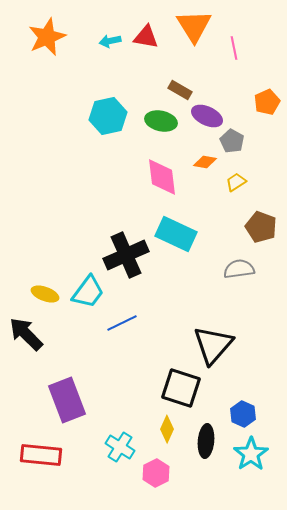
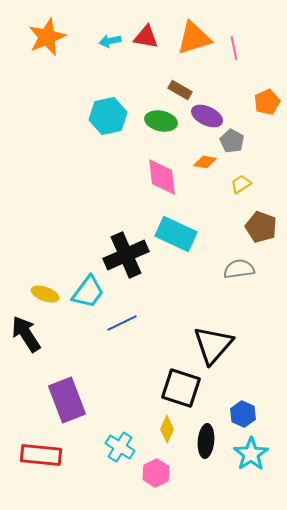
orange triangle: moved 12 px down; rotated 45 degrees clockwise
yellow trapezoid: moved 5 px right, 2 px down
black arrow: rotated 12 degrees clockwise
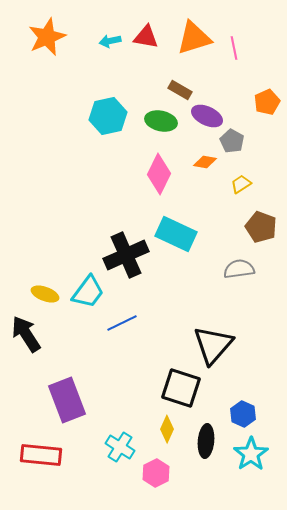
pink diamond: moved 3 px left, 3 px up; rotated 33 degrees clockwise
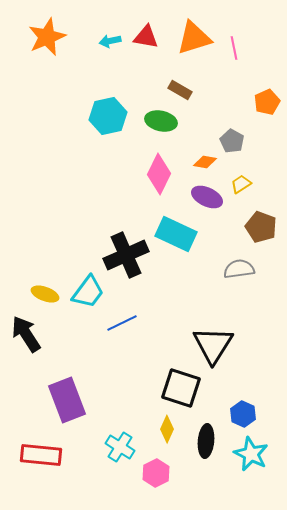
purple ellipse: moved 81 px down
black triangle: rotated 9 degrees counterclockwise
cyan star: rotated 12 degrees counterclockwise
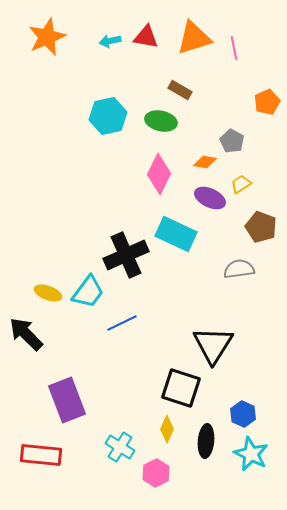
purple ellipse: moved 3 px right, 1 px down
yellow ellipse: moved 3 px right, 1 px up
black arrow: rotated 12 degrees counterclockwise
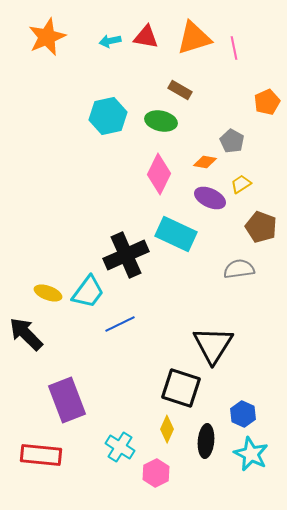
blue line: moved 2 px left, 1 px down
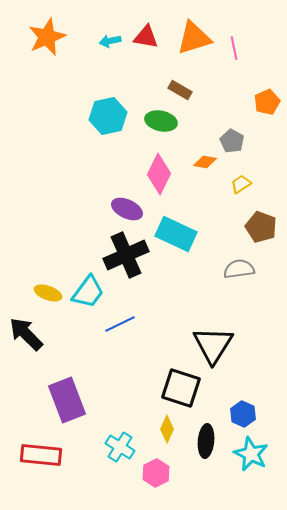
purple ellipse: moved 83 px left, 11 px down
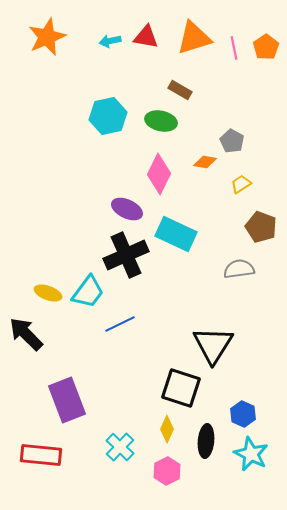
orange pentagon: moved 1 px left, 55 px up; rotated 10 degrees counterclockwise
cyan cross: rotated 12 degrees clockwise
pink hexagon: moved 11 px right, 2 px up
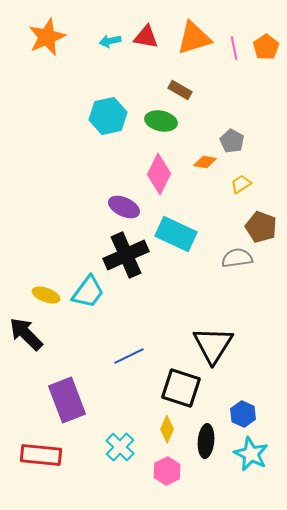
purple ellipse: moved 3 px left, 2 px up
gray semicircle: moved 2 px left, 11 px up
yellow ellipse: moved 2 px left, 2 px down
blue line: moved 9 px right, 32 px down
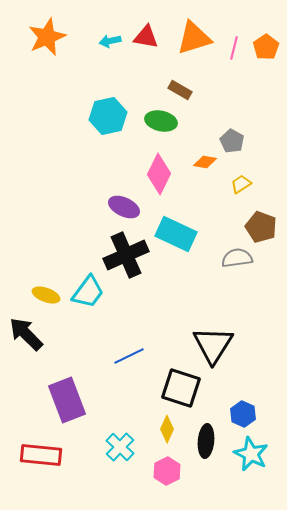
pink line: rotated 25 degrees clockwise
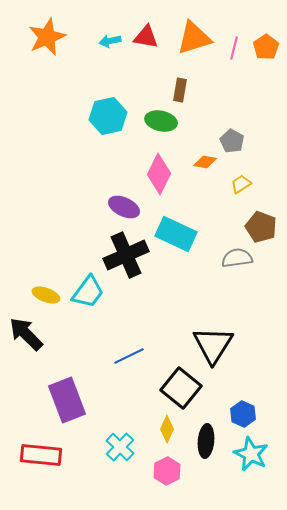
brown rectangle: rotated 70 degrees clockwise
black square: rotated 21 degrees clockwise
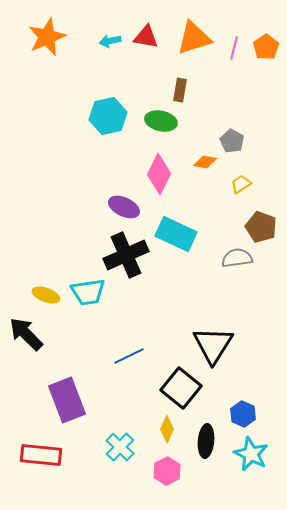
cyan trapezoid: rotated 45 degrees clockwise
